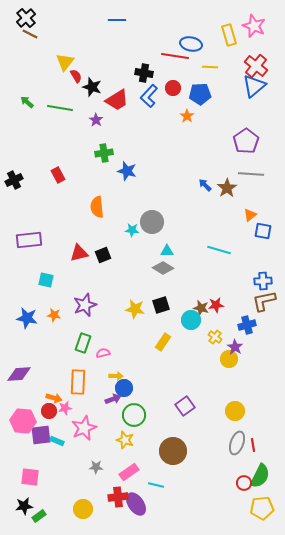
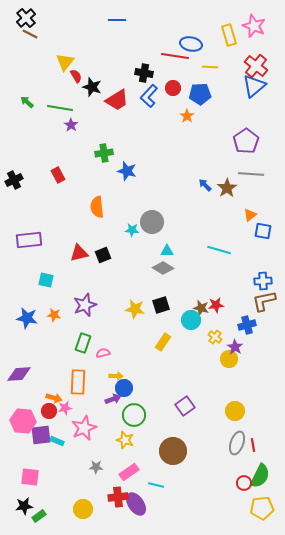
purple star at (96, 120): moved 25 px left, 5 px down
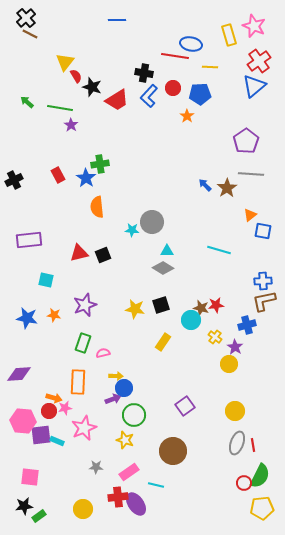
red cross at (256, 66): moved 3 px right, 5 px up; rotated 15 degrees clockwise
green cross at (104, 153): moved 4 px left, 11 px down
blue star at (127, 171): moved 41 px left, 7 px down; rotated 18 degrees clockwise
yellow circle at (229, 359): moved 5 px down
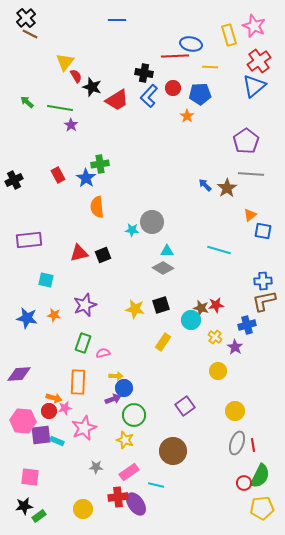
red line at (175, 56): rotated 12 degrees counterclockwise
yellow circle at (229, 364): moved 11 px left, 7 px down
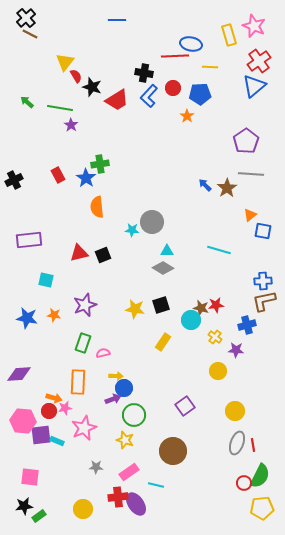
purple star at (235, 347): moved 1 px right, 3 px down; rotated 28 degrees counterclockwise
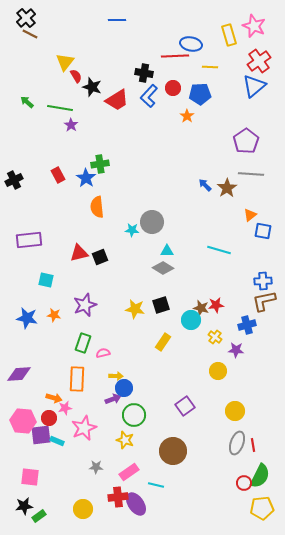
black square at (103, 255): moved 3 px left, 2 px down
orange rectangle at (78, 382): moved 1 px left, 3 px up
red circle at (49, 411): moved 7 px down
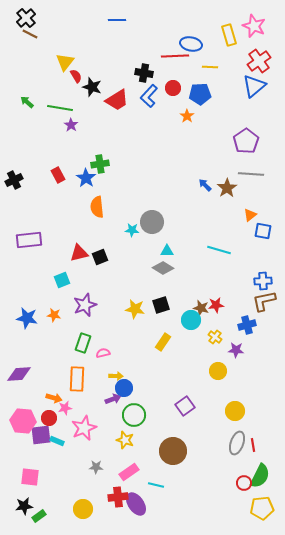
cyan square at (46, 280): moved 16 px right; rotated 35 degrees counterclockwise
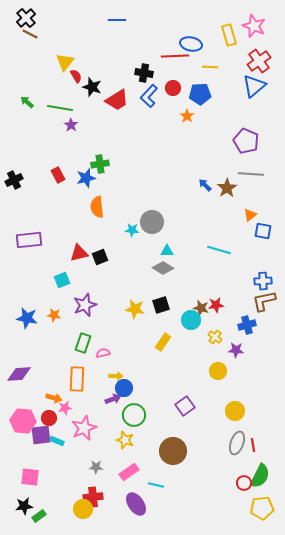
purple pentagon at (246, 141): rotated 15 degrees counterclockwise
blue star at (86, 178): rotated 24 degrees clockwise
red cross at (118, 497): moved 25 px left
